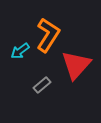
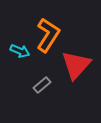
cyan arrow: rotated 120 degrees counterclockwise
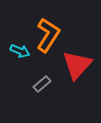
red triangle: moved 1 px right
gray rectangle: moved 1 px up
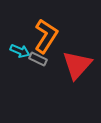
orange L-shape: moved 2 px left, 1 px down
gray rectangle: moved 4 px left, 25 px up; rotated 66 degrees clockwise
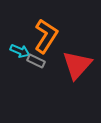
gray rectangle: moved 2 px left, 2 px down
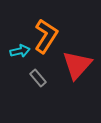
cyan arrow: rotated 36 degrees counterclockwise
gray rectangle: moved 2 px right, 17 px down; rotated 24 degrees clockwise
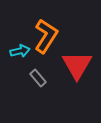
red triangle: rotated 12 degrees counterclockwise
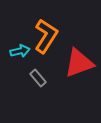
red triangle: moved 2 px right, 2 px up; rotated 40 degrees clockwise
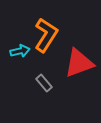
orange L-shape: moved 1 px up
gray rectangle: moved 6 px right, 5 px down
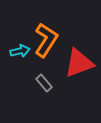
orange L-shape: moved 5 px down
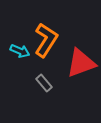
cyan arrow: rotated 36 degrees clockwise
red triangle: moved 2 px right
